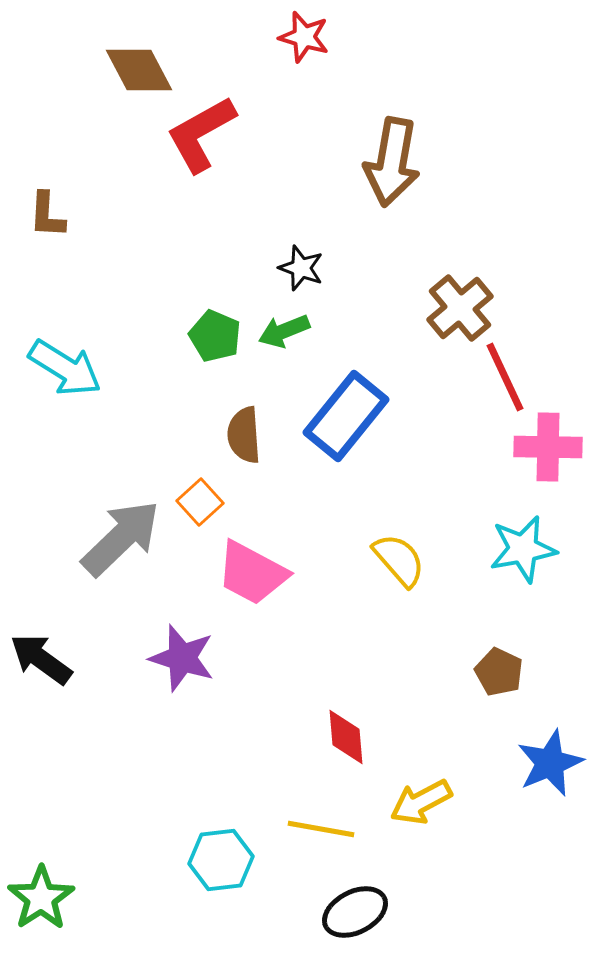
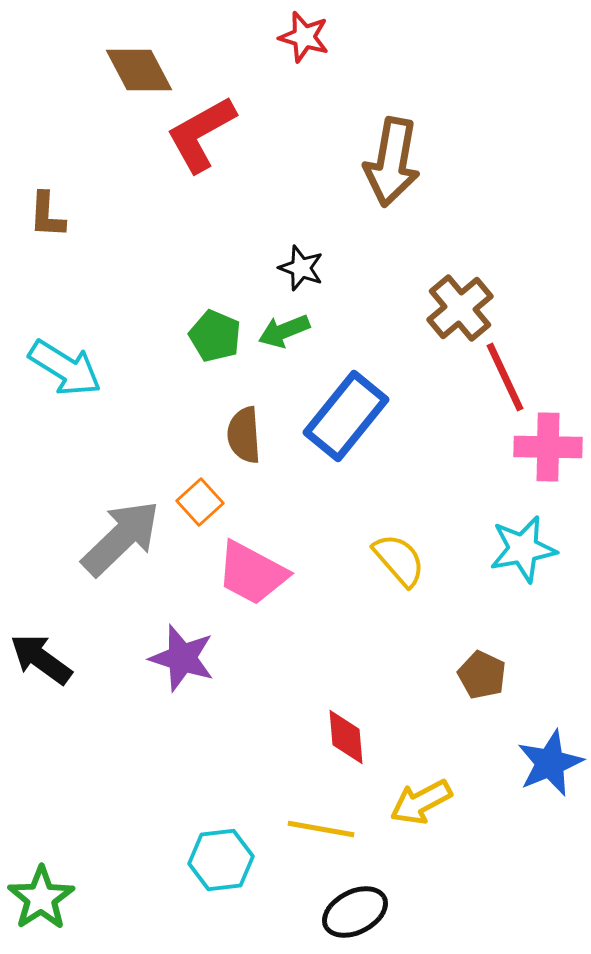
brown pentagon: moved 17 px left, 3 px down
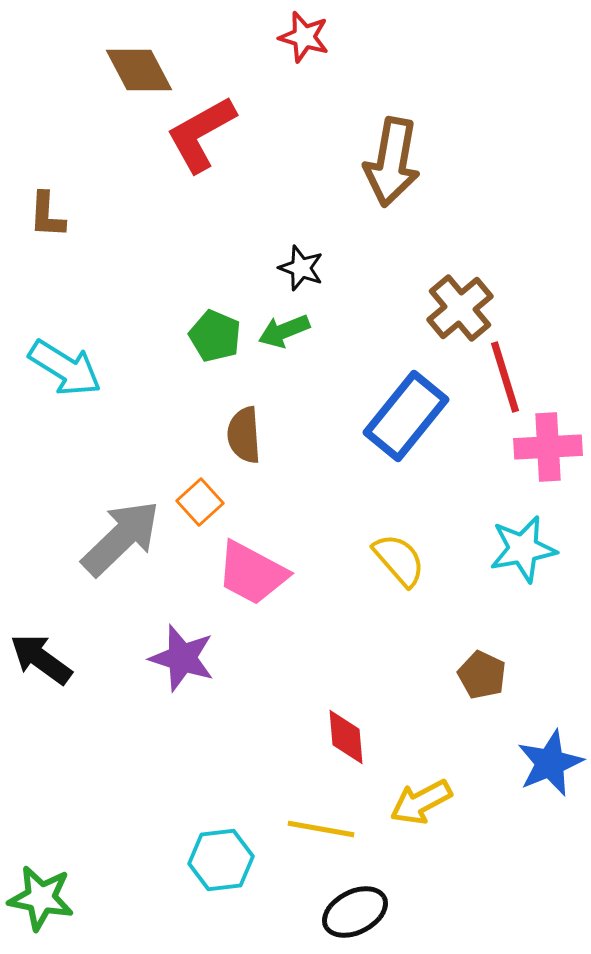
red line: rotated 8 degrees clockwise
blue rectangle: moved 60 px right
pink cross: rotated 4 degrees counterclockwise
green star: rotated 28 degrees counterclockwise
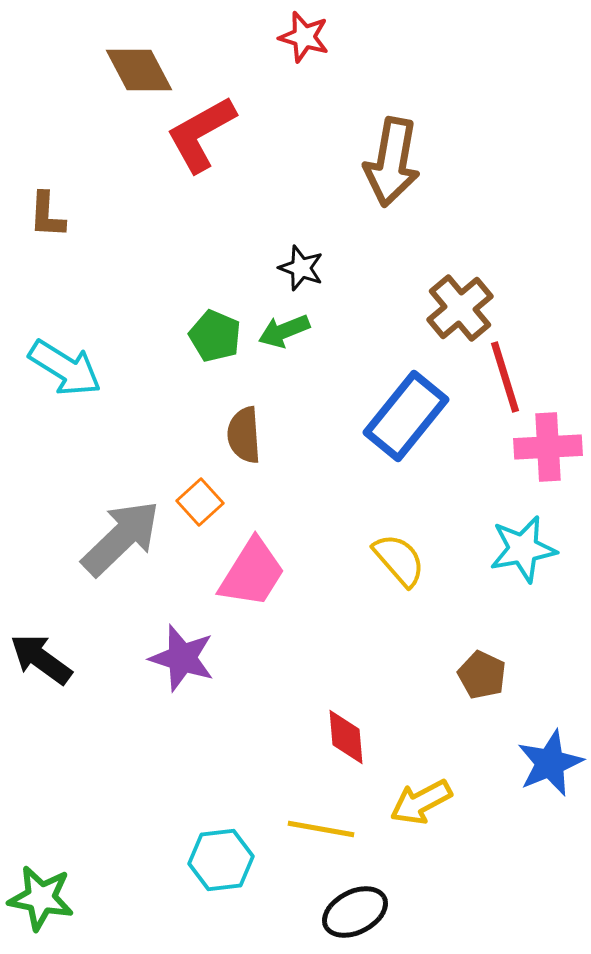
pink trapezoid: rotated 86 degrees counterclockwise
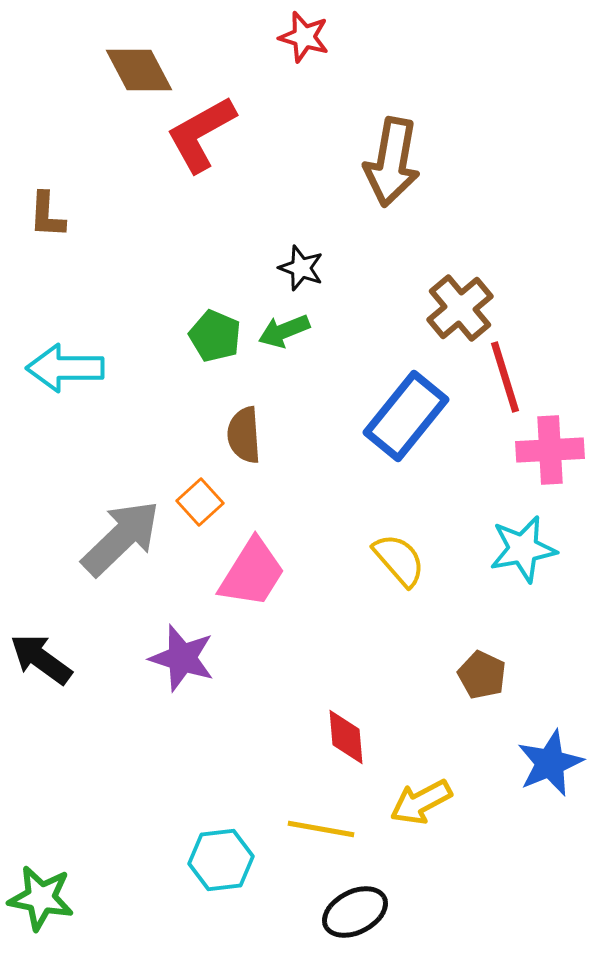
cyan arrow: rotated 148 degrees clockwise
pink cross: moved 2 px right, 3 px down
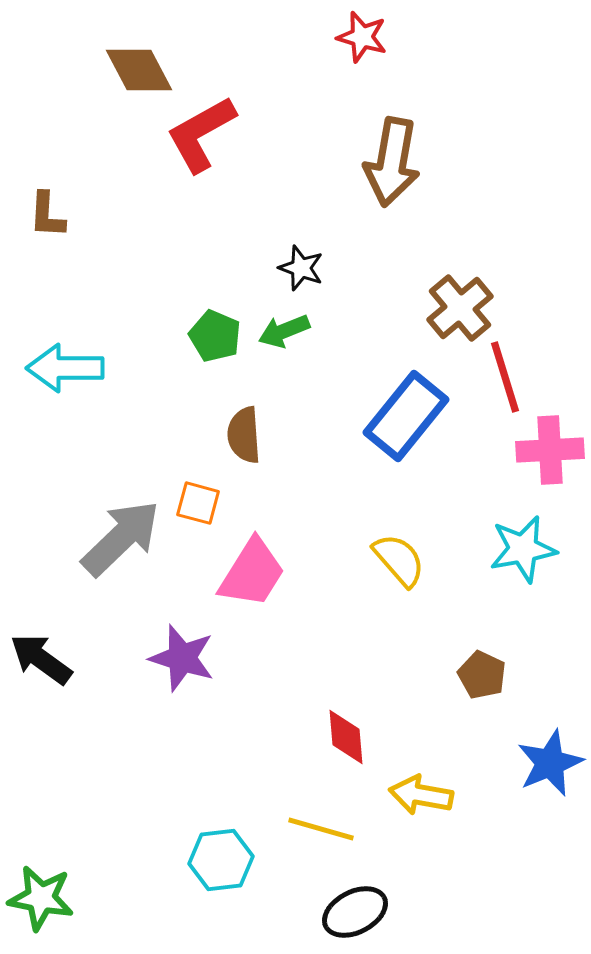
red star: moved 58 px right
orange square: moved 2 px left, 1 px down; rotated 33 degrees counterclockwise
yellow arrow: moved 7 px up; rotated 38 degrees clockwise
yellow line: rotated 6 degrees clockwise
